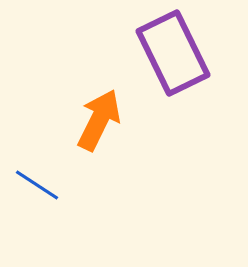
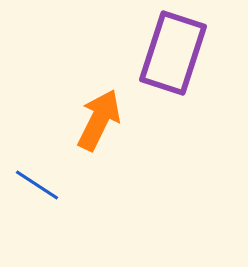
purple rectangle: rotated 44 degrees clockwise
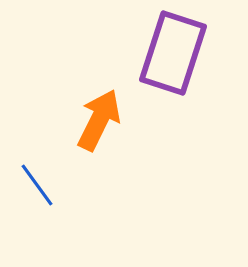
blue line: rotated 21 degrees clockwise
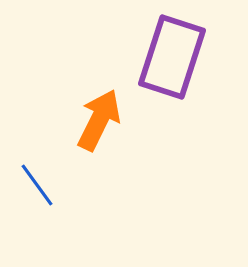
purple rectangle: moved 1 px left, 4 px down
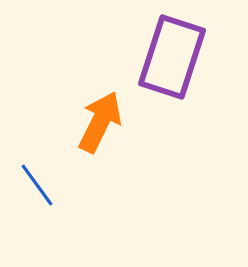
orange arrow: moved 1 px right, 2 px down
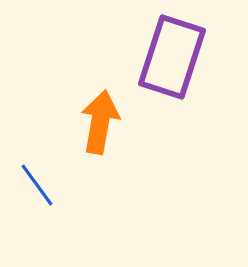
orange arrow: rotated 16 degrees counterclockwise
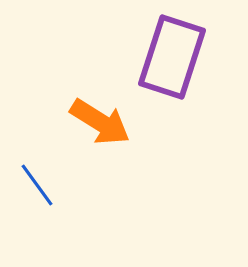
orange arrow: rotated 112 degrees clockwise
